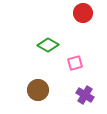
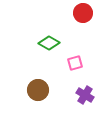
green diamond: moved 1 px right, 2 px up
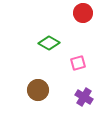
pink square: moved 3 px right
purple cross: moved 1 px left, 2 px down
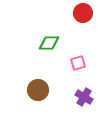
green diamond: rotated 30 degrees counterclockwise
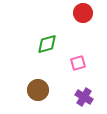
green diamond: moved 2 px left, 1 px down; rotated 15 degrees counterclockwise
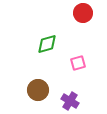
purple cross: moved 14 px left, 4 px down
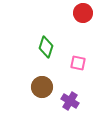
green diamond: moved 1 px left, 3 px down; rotated 55 degrees counterclockwise
pink square: rotated 28 degrees clockwise
brown circle: moved 4 px right, 3 px up
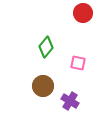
green diamond: rotated 20 degrees clockwise
brown circle: moved 1 px right, 1 px up
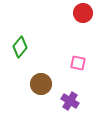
green diamond: moved 26 px left
brown circle: moved 2 px left, 2 px up
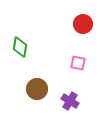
red circle: moved 11 px down
green diamond: rotated 30 degrees counterclockwise
brown circle: moved 4 px left, 5 px down
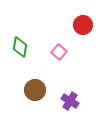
red circle: moved 1 px down
pink square: moved 19 px left, 11 px up; rotated 28 degrees clockwise
brown circle: moved 2 px left, 1 px down
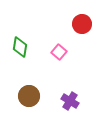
red circle: moved 1 px left, 1 px up
brown circle: moved 6 px left, 6 px down
